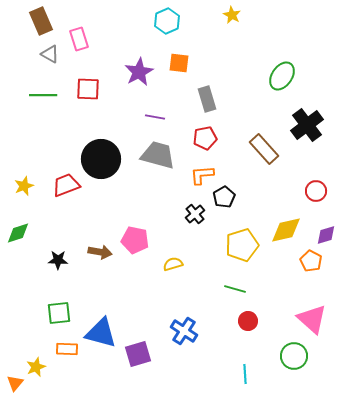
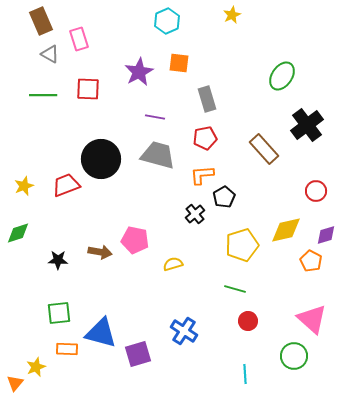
yellow star at (232, 15): rotated 18 degrees clockwise
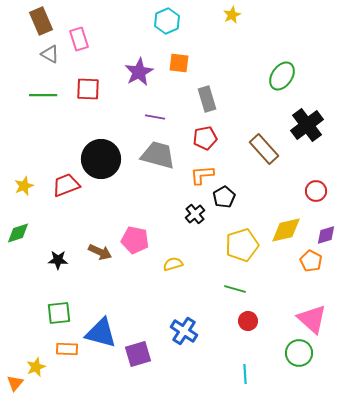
brown arrow at (100, 252): rotated 15 degrees clockwise
green circle at (294, 356): moved 5 px right, 3 px up
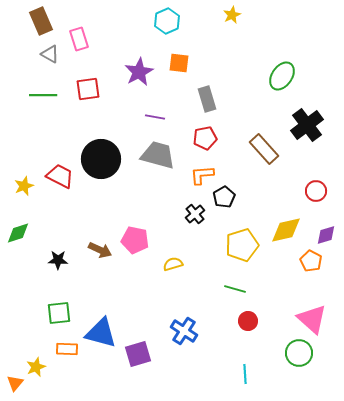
red square at (88, 89): rotated 10 degrees counterclockwise
red trapezoid at (66, 185): moved 6 px left, 9 px up; rotated 48 degrees clockwise
brown arrow at (100, 252): moved 2 px up
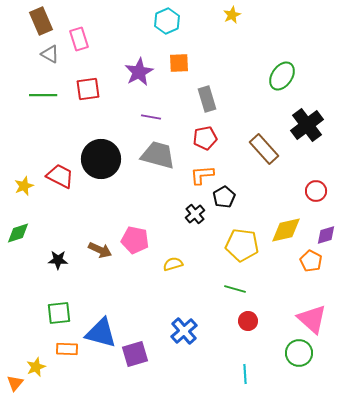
orange square at (179, 63): rotated 10 degrees counterclockwise
purple line at (155, 117): moved 4 px left
yellow pentagon at (242, 245): rotated 24 degrees clockwise
blue cross at (184, 331): rotated 16 degrees clockwise
purple square at (138, 354): moved 3 px left
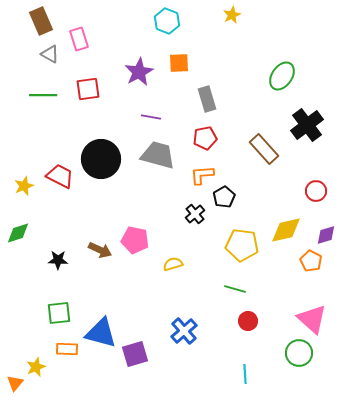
cyan hexagon at (167, 21): rotated 15 degrees counterclockwise
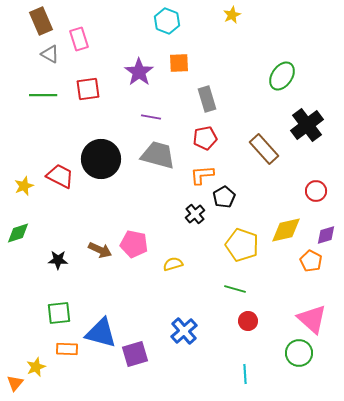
purple star at (139, 72): rotated 8 degrees counterclockwise
pink pentagon at (135, 240): moved 1 px left, 4 px down
yellow pentagon at (242, 245): rotated 12 degrees clockwise
